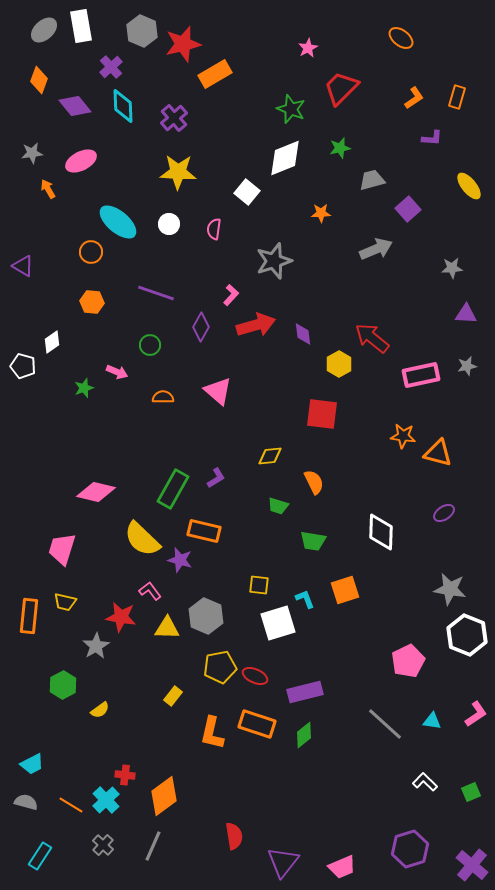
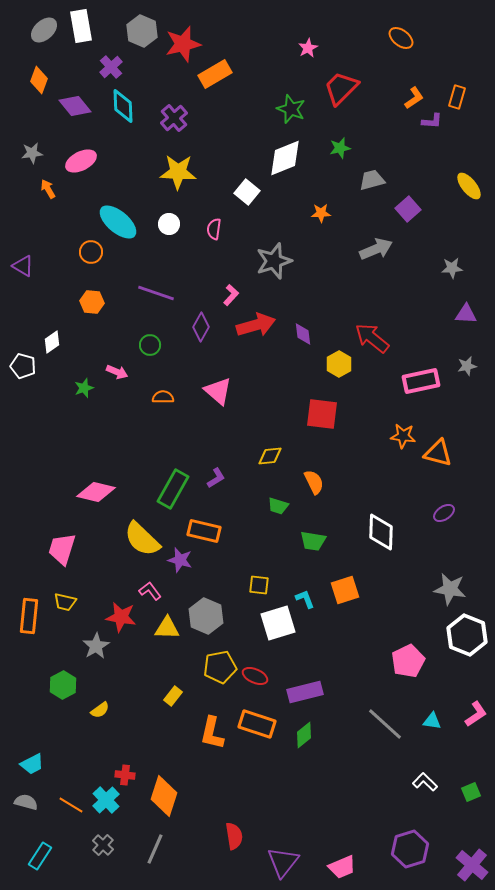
purple L-shape at (432, 138): moved 17 px up
pink rectangle at (421, 375): moved 6 px down
orange diamond at (164, 796): rotated 36 degrees counterclockwise
gray line at (153, 846): moved 2 px right, 3 px down
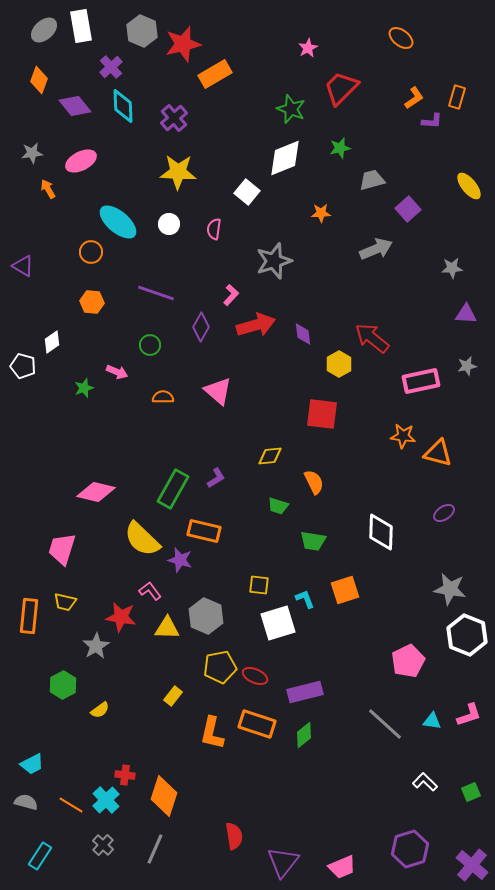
pink L-shape at (476, 714): moved 7 px left, 1 px down; rotated 16 degrees clockwise
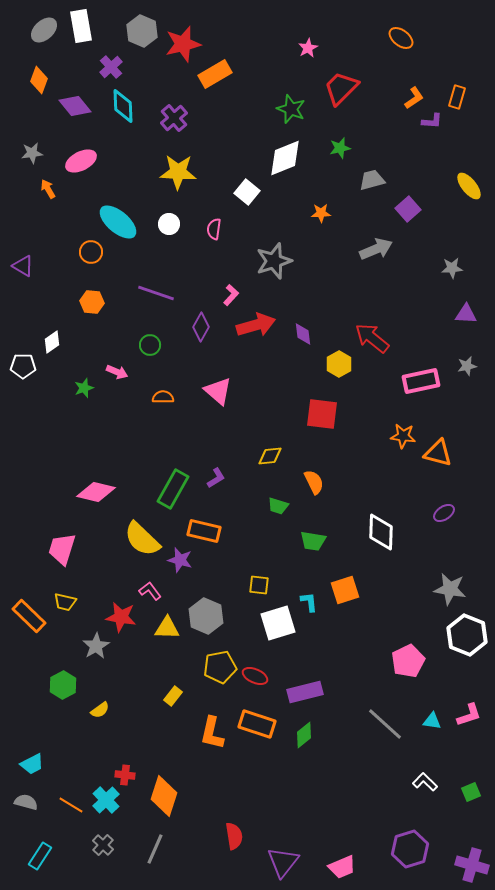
white pentagon at (23, 366): rotated 15 degrees counterclockwise
cyan L-shape at (305, 599): moved 4 px right, 3 px down; rotated 15 degrees clockwise
orange rectangle at (29, 616): rotated 52 degrees counterclockwise
purple cross at (472, 865): rotated 24 degrees counterclockwise
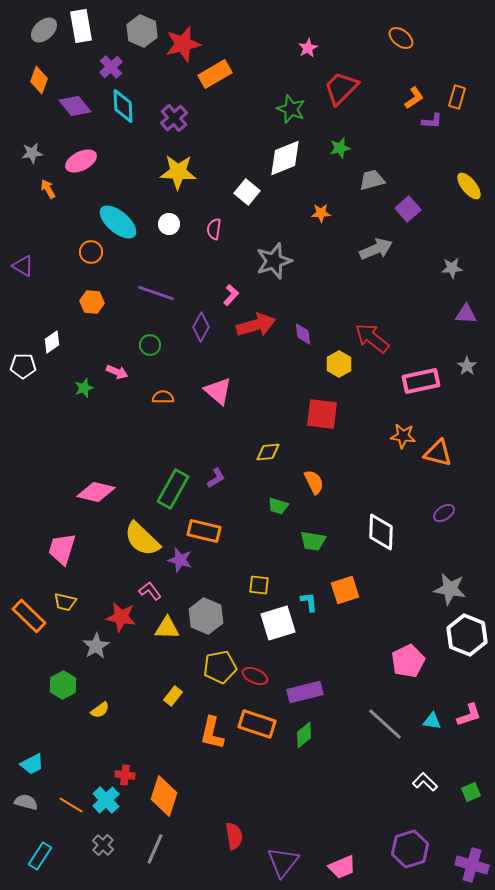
gray star at (467, 366): rotated 24 degrees counterclockwise
yellow diamond at (270, 456): moved 2 px left, 4 px up
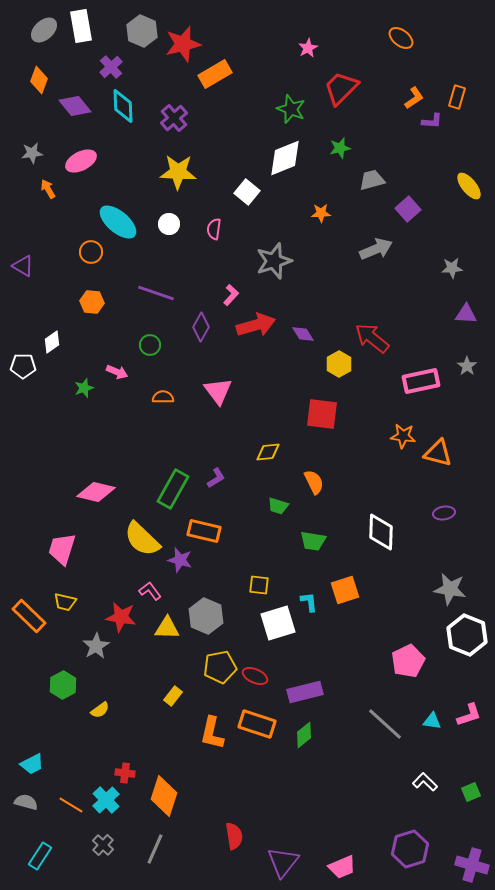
purple diamond at (303, 334): rotated 25 degrees counterclockwise
pink triangle at (218, 391): rotated 12 degrees clockwise
purple ellipse at (444, 513): rotated 25 degrees clockwise
red cross at (125, 775): moved 2 px up
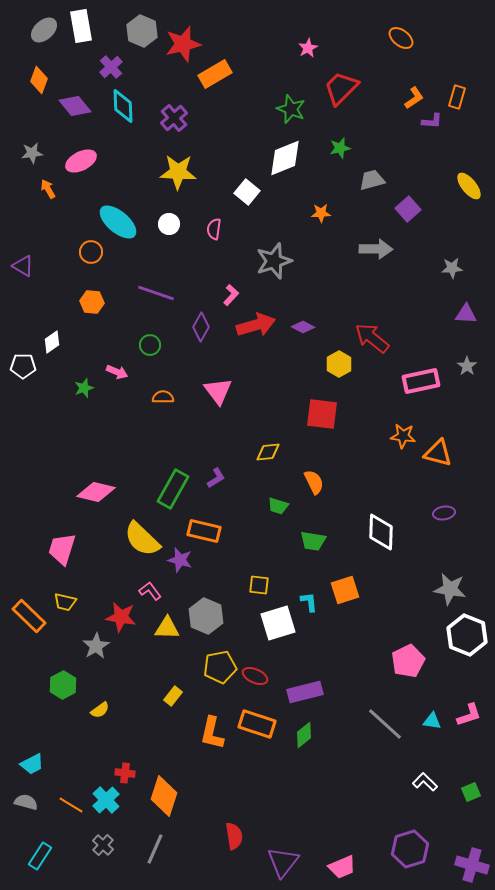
gray arrow at (376, 249): rotated 24 degrees clockwise
purple diamond at (303, 334): moved 7 px up; rotated 30 degrees counterclockwise
